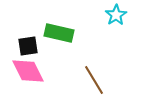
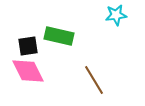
cyan star: rotated 25 degrees clockwise
green rectangle: moved 3 px down
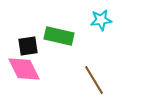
cyan star: moved 15 px left, 5 px down
pink diamond: moved 4 px left, 2 px up
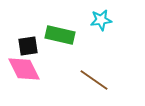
green rectangle: moved 1 px right, 1 px up
brown line: rotated 24 degrees counterclockwise
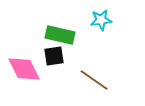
black square: moved 26 px right, 10 px down
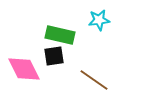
cyan star: moved 2 px left
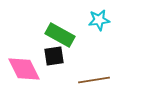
green rectangle: rotated 16 degrees clockwise
brown line: rotated 44 degrees counterclockwise
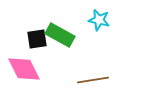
cyan star: rotated 20 degrees clockwise
black square: moved 17 px left, 17 px up
brown line: moved 1 px left
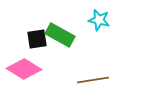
pink diamond: rotated 32 degrees counterclockwise
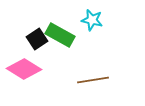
cyan star: moved 7 px left
black square: rotated 25 degrees counterclockwise
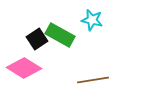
pink diamond: moved 1 px up
